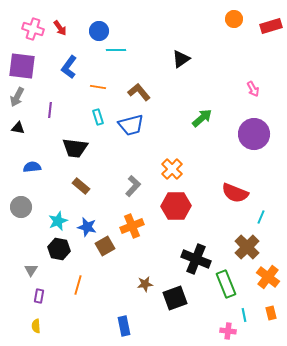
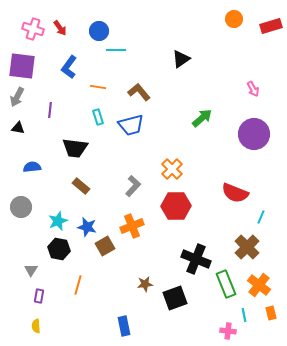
orange cross at (268, 277): moved 9 px left, 8 px down
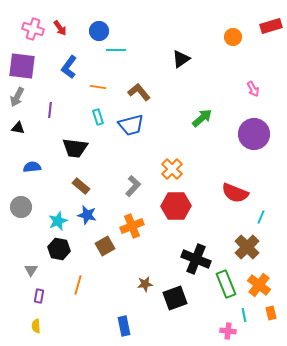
orange circle at (234, 19): moved 1 px left, 18 px down
blue star at (87, 227): moved 12 px up
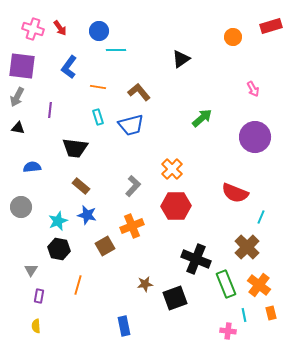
purple circle at (254, 134): moved 1 px right, 3 px down
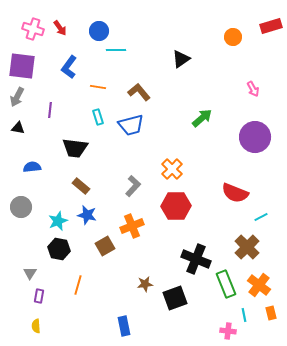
cyan line at (261, 217): rotated 40 degrees clockwise
gray triangle at (31, 270): moved 1 px left, 3 px down
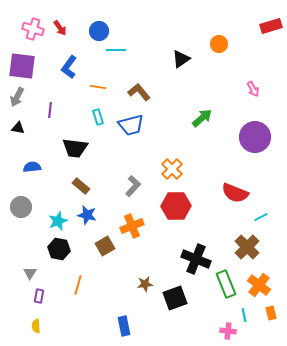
orange circle at (233, 37): moved 14 px left, 7 px down
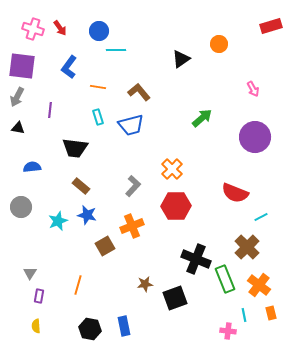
black hexagon at (59, 249): moved 31 px right, 80 px down
green rectangle at (226, 284): moved 1 px left, 5 px up
